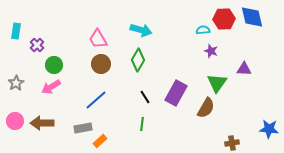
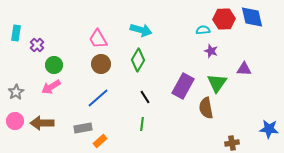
cyan rectangle: moved 2 px down
gray star: moved 9 px down
purple rectangle: moved 7 px right, 7 px up
blue line: moved 2 px right, 2 px up
brown semicircle: rotated 140 degrees clockwise
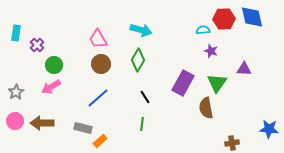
purple rectangle: moved 3 px up
gray rectangle: rotated 24 degrees clockwise
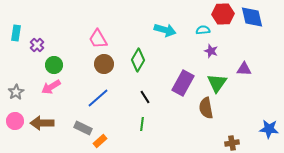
red hexagon: moved 1 px left, 5 px up
cyan arrow: moved 24 px right
brown circle: moved 3 px right
gray rectangle: rotated 12 degrees clockwise
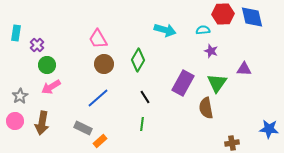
green circle: moved 7 px left
gray star: moved 4 px right, 4 px down
brown arrow: rotated 80 degrees counterclockwise
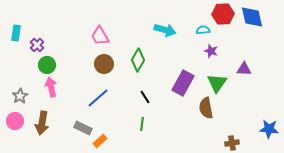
pink trapezoid: moved 2 px right, 3 px up
pink arrow: rotated 108 degrees clockwise
